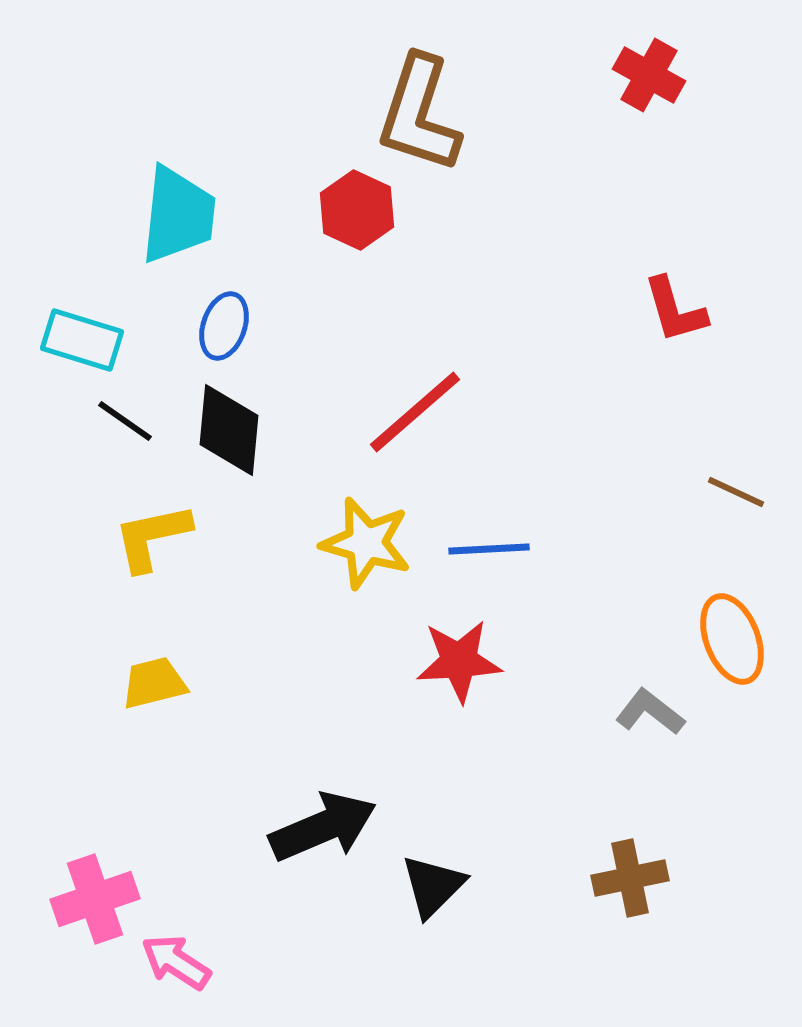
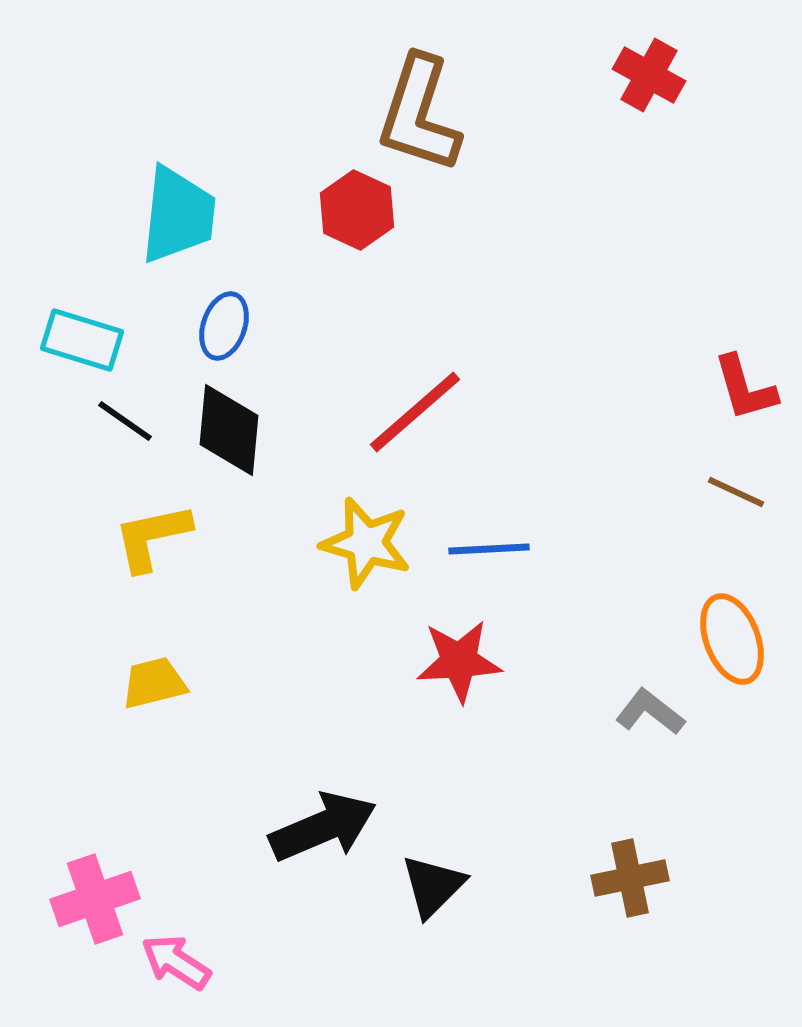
red L-shape: moved 70 px right, 78 px down
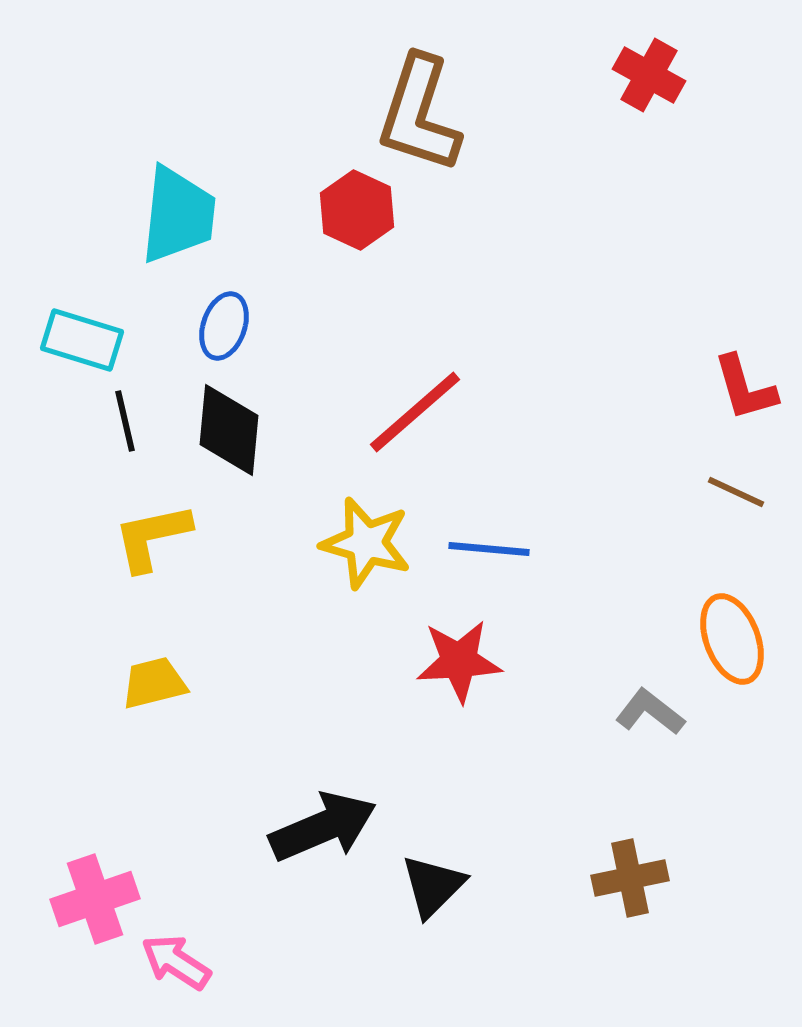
black line: rotated 42 degrees clockwise
blue line: rotated 8 degrees clockwise
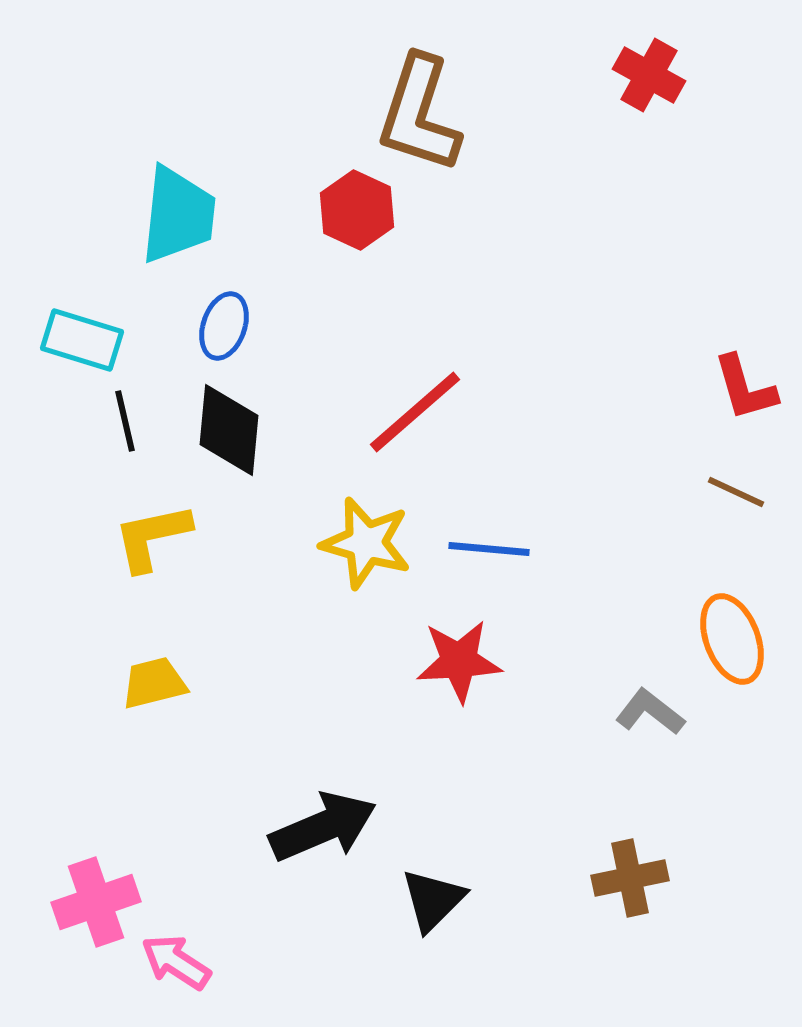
black triangle: moved 14 px down
pink cross: moved 1 px right, 3 px down
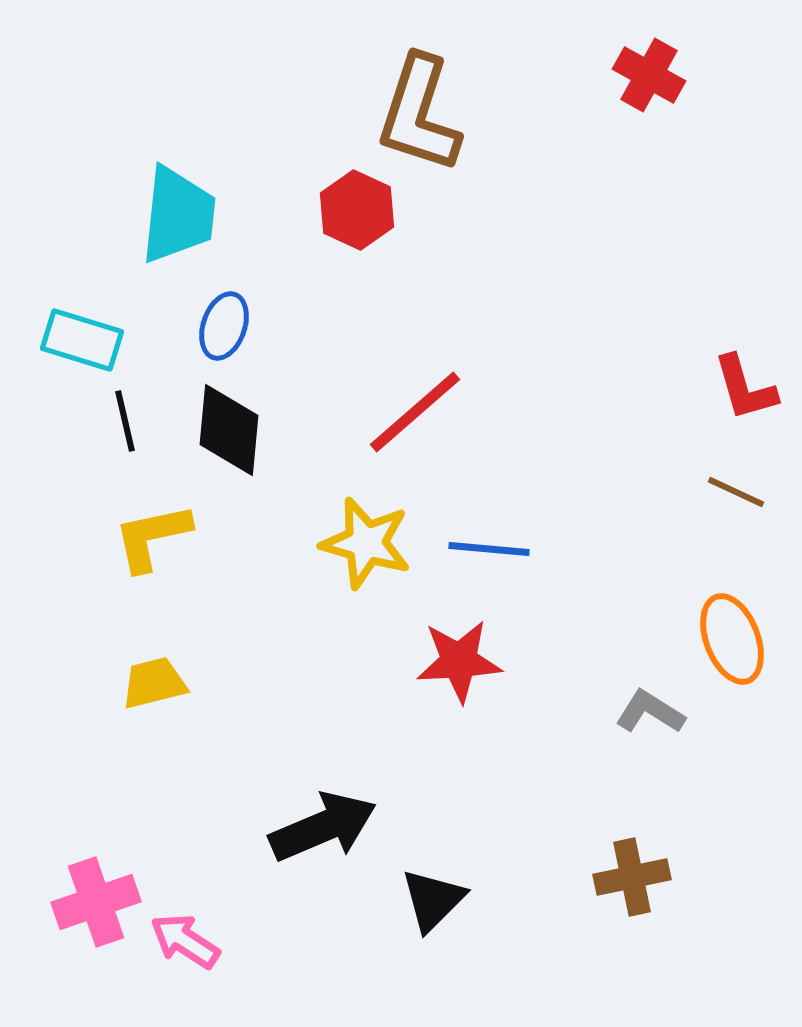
gray L-shape: rotated 6 degrees counterclockwise
brown cross: moved 2 px right, 1 px up
pink arrow: moved 9 px right, 21 px up
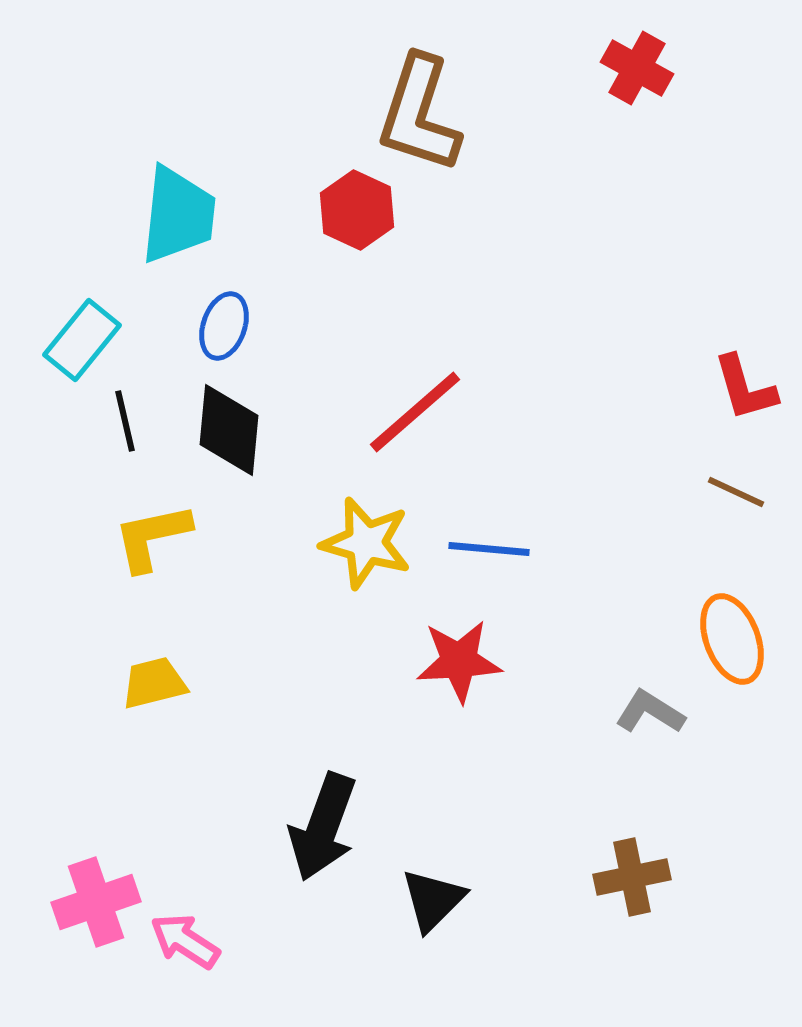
red cross: moved 12 px left, 7 px up
cyan rectangle: rotated 68 degrees counterclockwise
black arrow: rotated 133 degrees clockwise
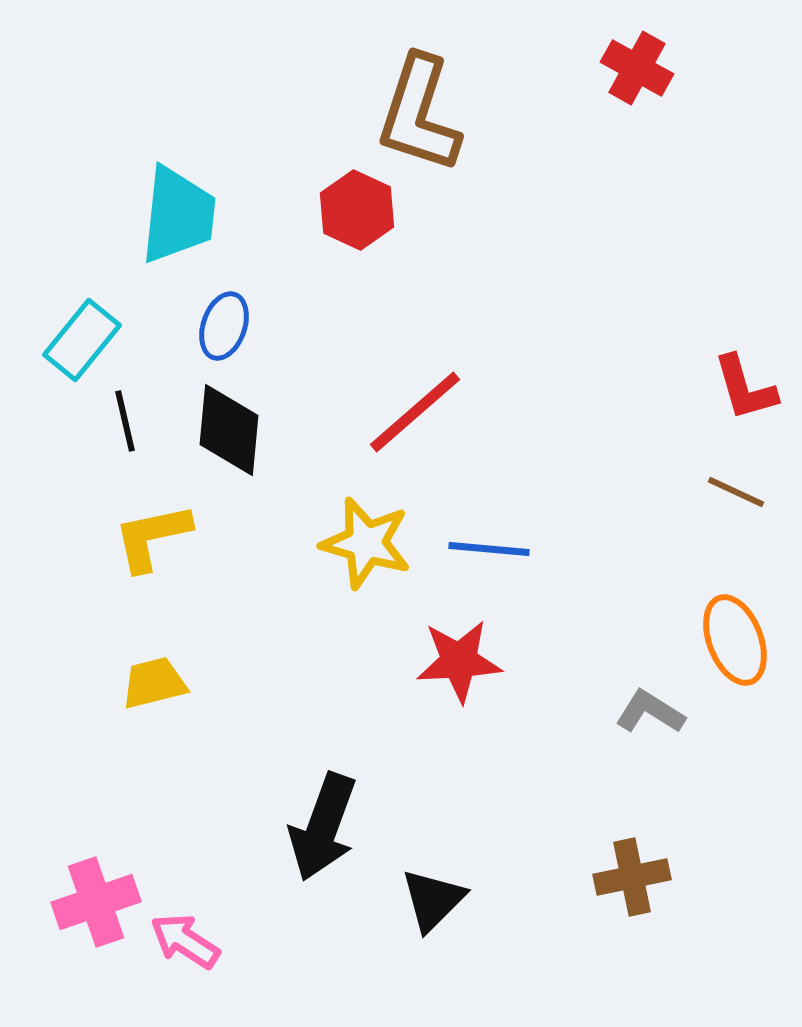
orange ellipse: moved 3 px right, 1 px down
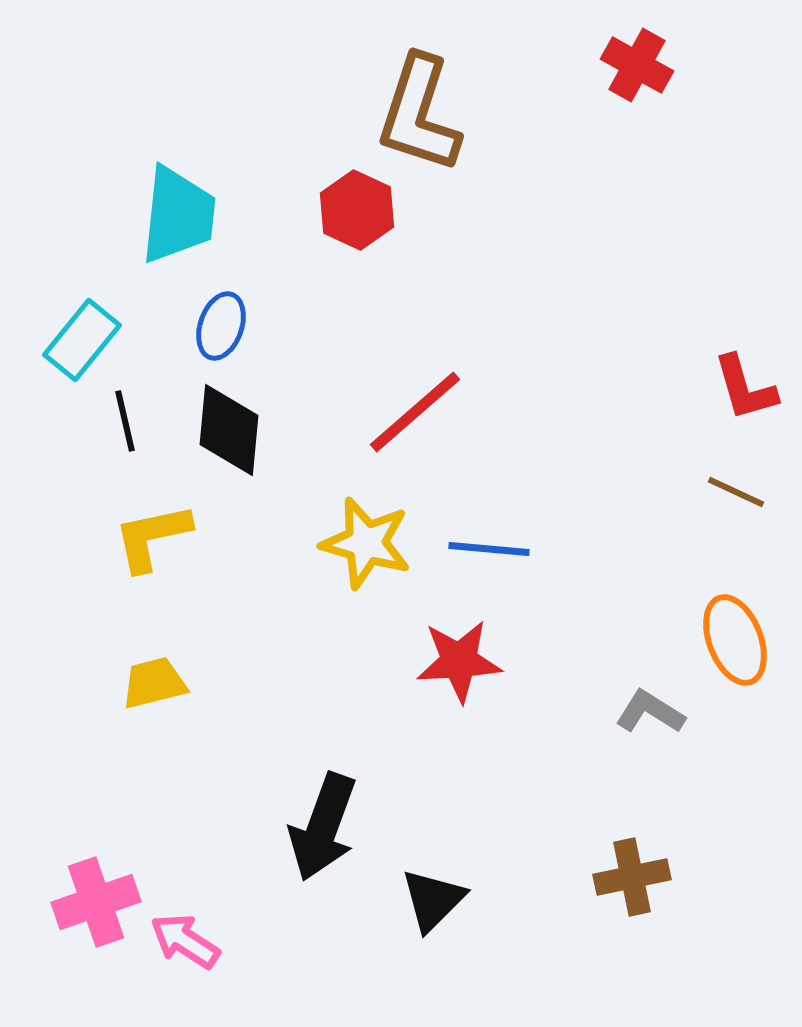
red cross: moved 3 px up
blue ellipse: moved 3 px left
